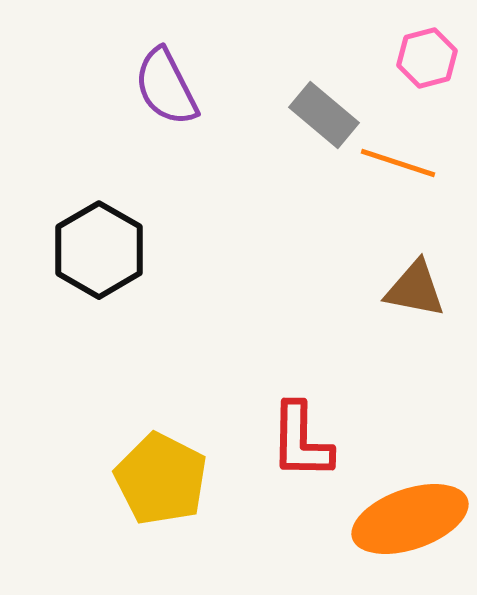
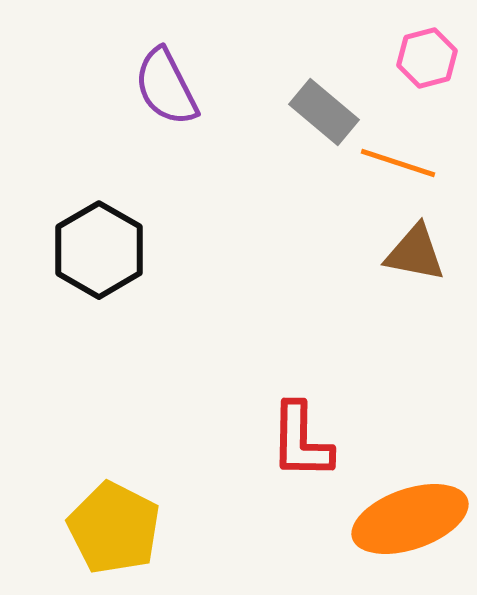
gray rectangle: moved 3 px up
brown triangle: moved 36 px up
yellow pentagon: moved 47 px left, 49 px down
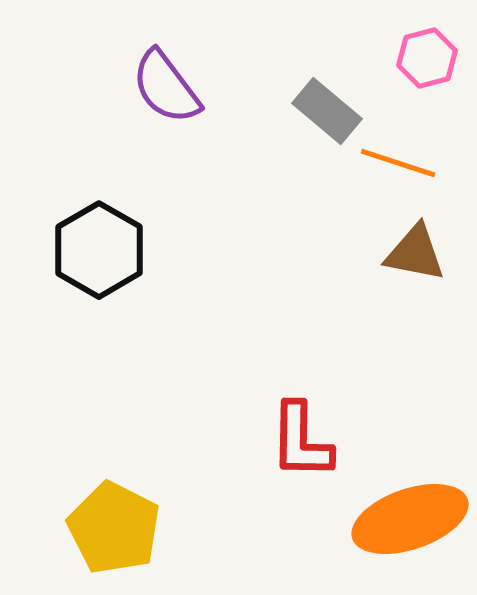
purple semicircle: rotated 10 degrees counterclockwise
gray rectangle: moved 3 px right, 1 px up
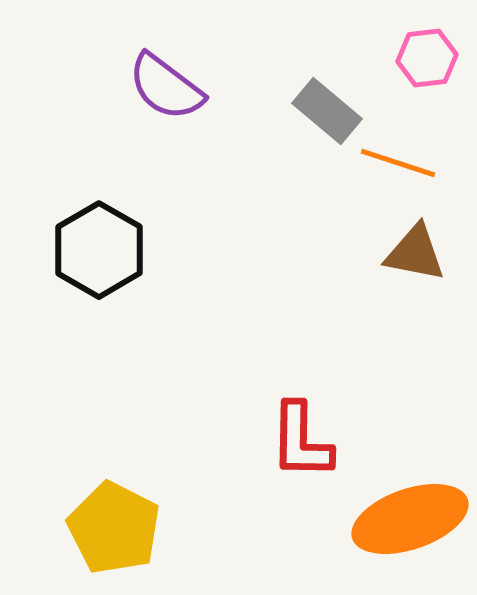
pink hexagon: rotated 8 degrees clockwise
purple semicircle: rotated 16 degrees counterclockwise
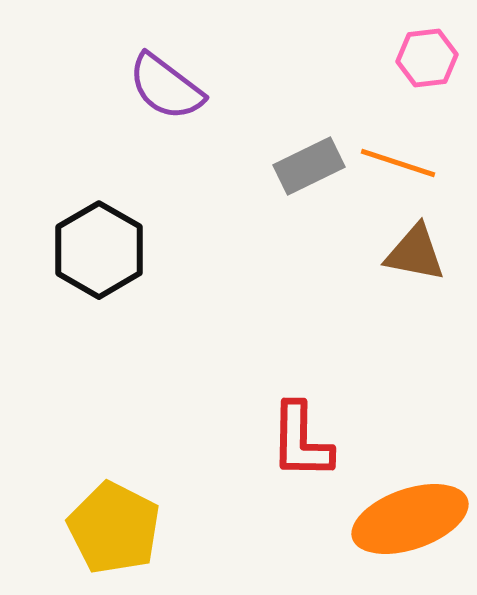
gray rectangle: moved 18 px left, 55 px down; rotated 66 degrees counterclockwise
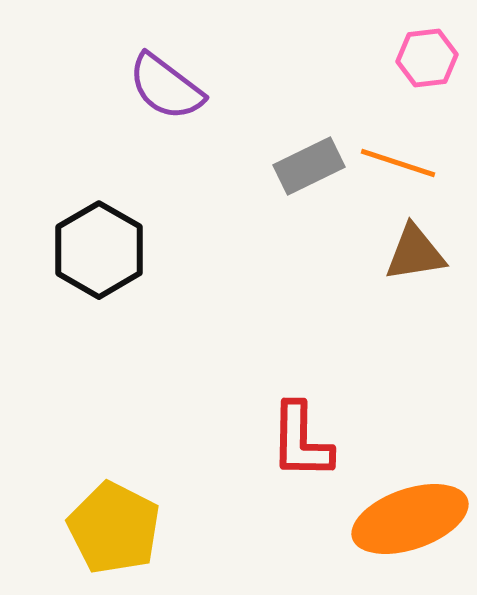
brown triangle: rotated 20 degrees counterclockwise
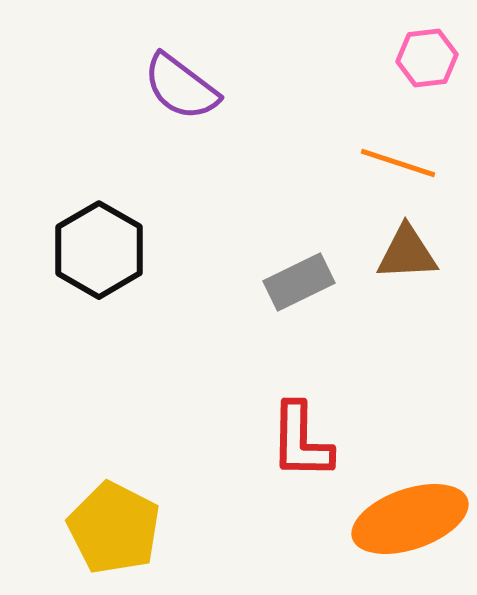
purple semicircle: moved 15 px right
gray rectangle: moved 10 px left, 116 px down
brown triangle: moved 8 px left; rotated 6 degrees clockwise
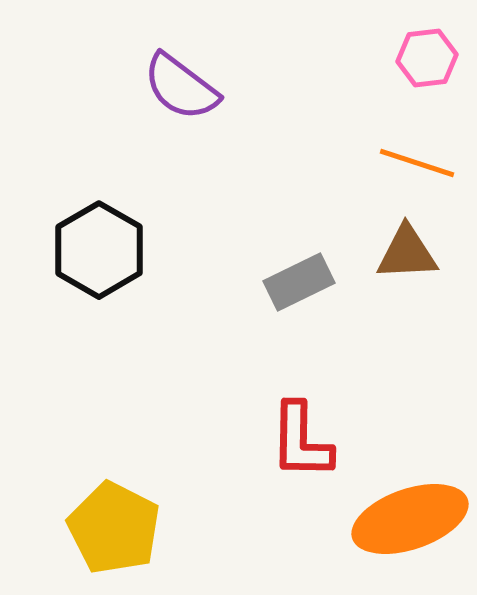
orange line: moved 19 px right
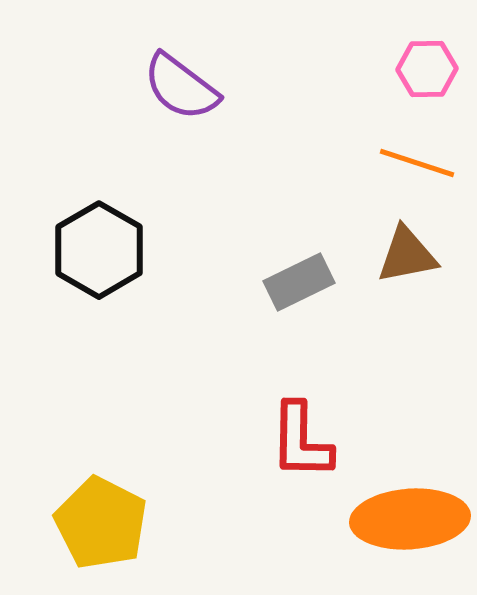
pink hexagon: moved 11 px down; rotated 6 degrees clockwise
brown triangle: moved 2 px down; rotated 8 degrees counterclockwise
orange ellipse: rotated 15 degrees clockwise
yellow pentagon: moved 13 px left, 5 px up
